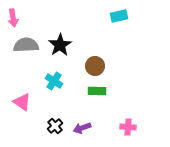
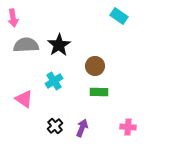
cyan rectangle: rotated 48 degrees clockwise
black star: moved 1 px left
cyan cross: rotated 24 degrees clockwise
green rectangle: moved 2 px right, 1 px down
pink triangle: moved 2 px right, 3 px up
purple arrow: rotated 132 degrees clockwise
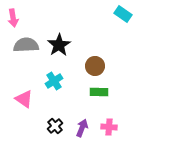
cyan rectangle: moved 4 px right, 2 px up
pink cross: moved 19 px left
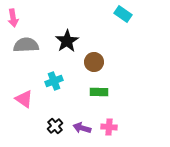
black star: moved 8 px right, 4 px up
brown circle: moved 1 px left, 4 px up
cyan cross: rotated 12 degrees clockwise
purple arrow: rotated 96 degrees counterclockwise
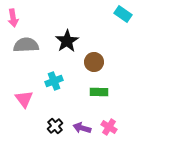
pink triangle: rotated 18 degrees clockwise
pink cross: rotated 28 degrees clockwise
